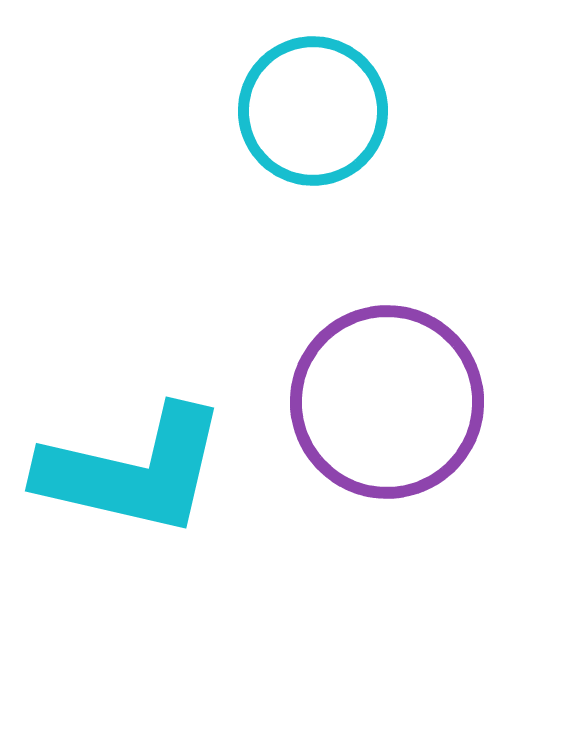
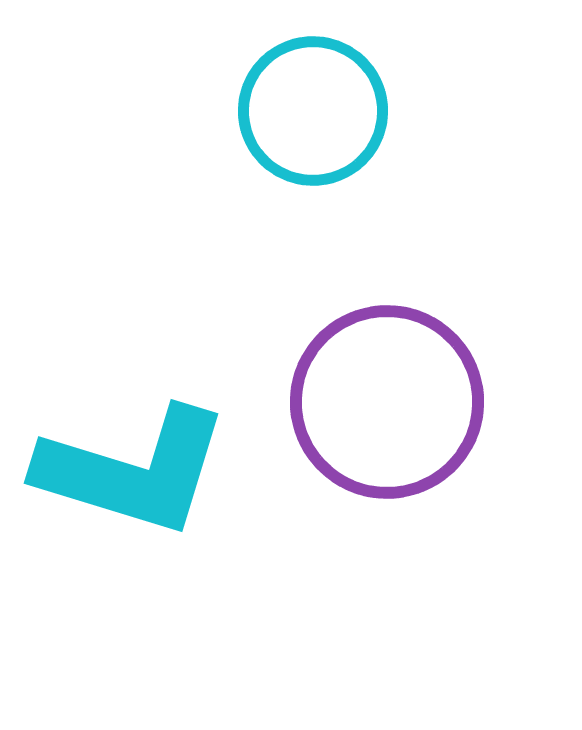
cyan L-shape: rotated 4 degrees clockwise
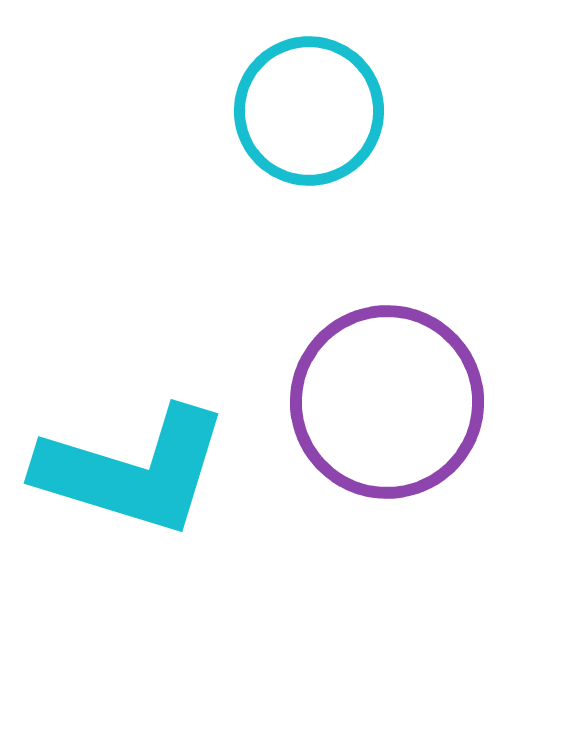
cyan circle: moved 4 px left
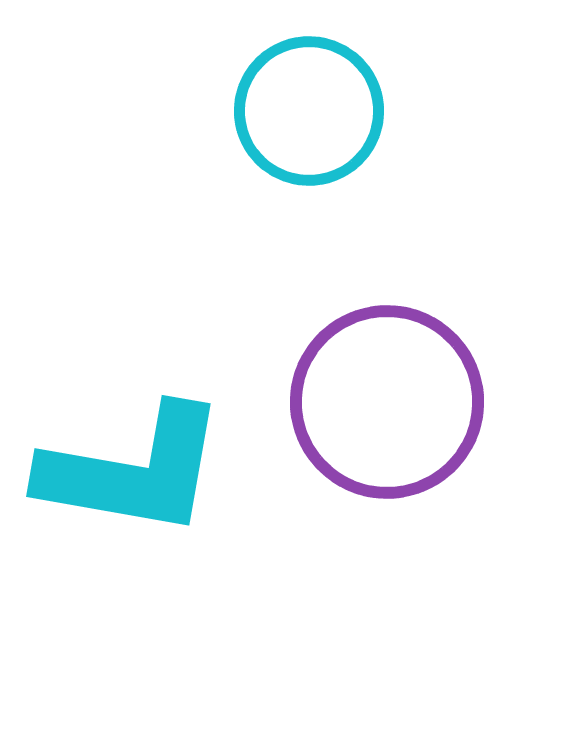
cyan L-shape: rotated 7 degrees counterclockwise
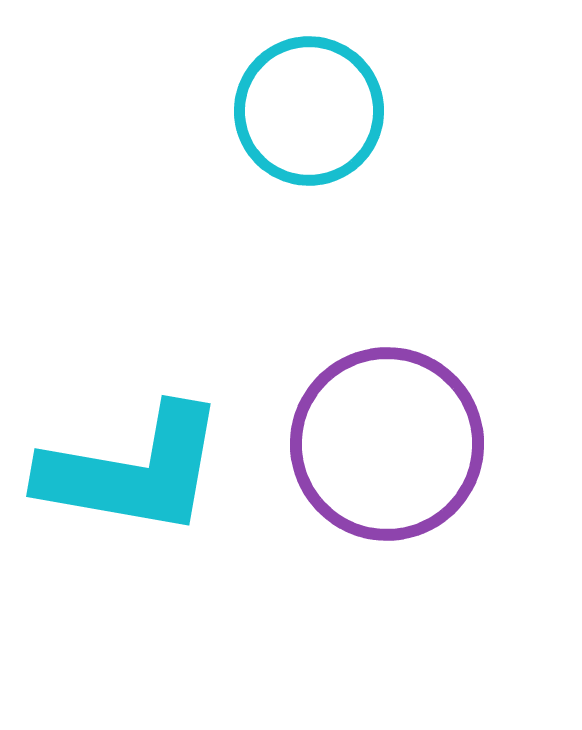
purple circle: moved 42 px down
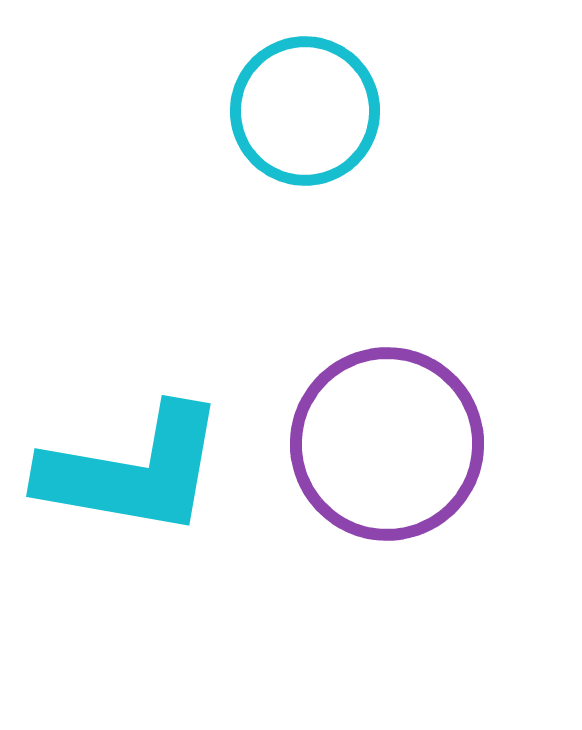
cyan circle: moved 4 px left
